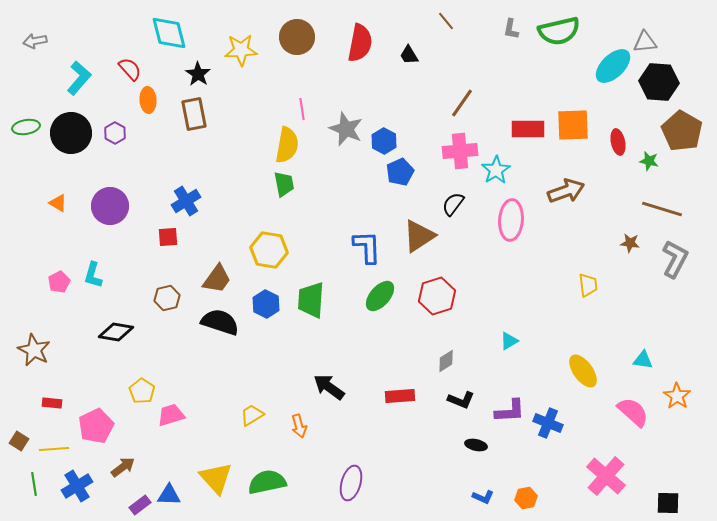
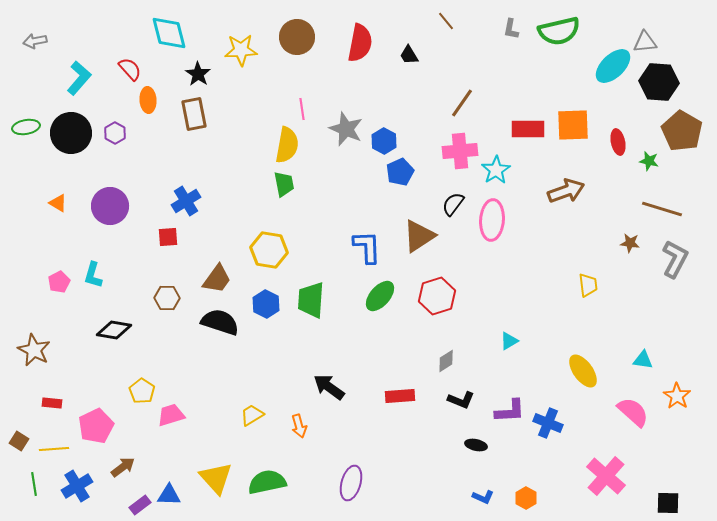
pink ellipse at (511, 220): moved 19 px left
brown hexagon at (167, 298): rotated 15 degrees clockwise
black diamond at (116, 332): moved 2 px left, 2 px up
orange hexagon at (526, 498): rotated 20 degrees counterclockwise
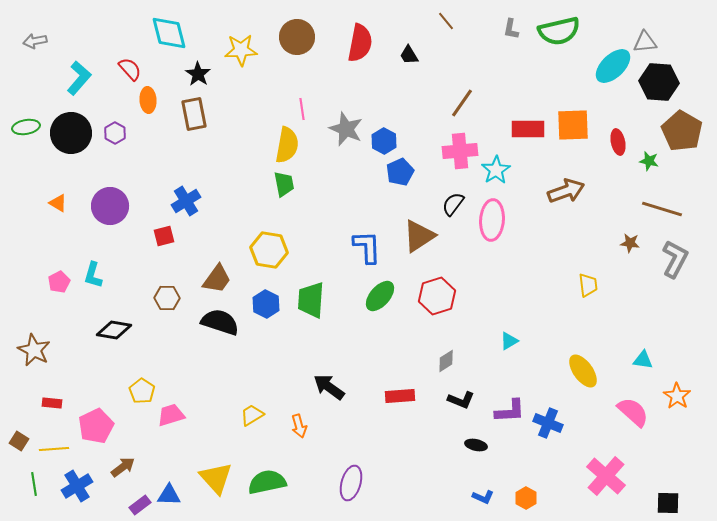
red square at (168, 237): moved 4 px left, 1 px up; rotated 10 degrees counterclockwise
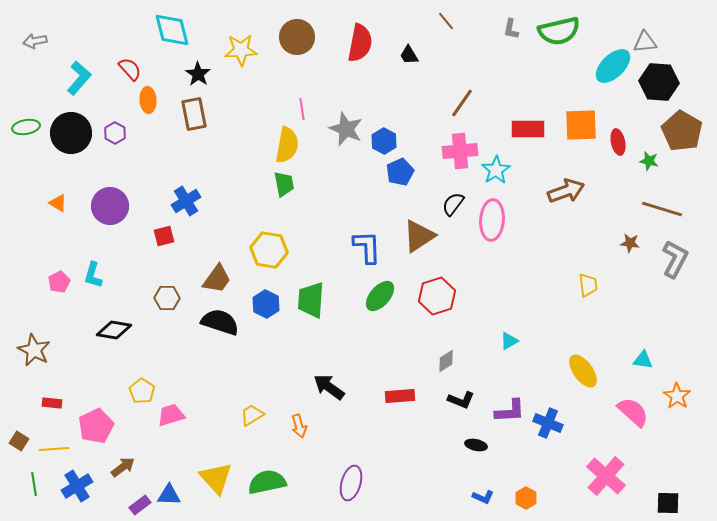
cyan diamond at (169, 33): moved 3 px right, 3 px up
orange square at (573, 125): moved 8 px right
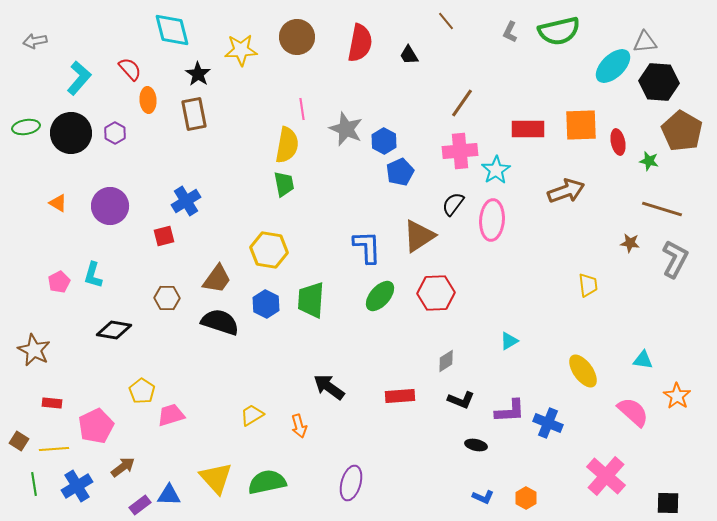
gray L-shape at (511, 29): moved 1 px left, 3 px down; rotated 15 degrees clockwise
red hexagon at (437, 296): moved 1 px left, 3 px up; rotated 15 degrees clockwise
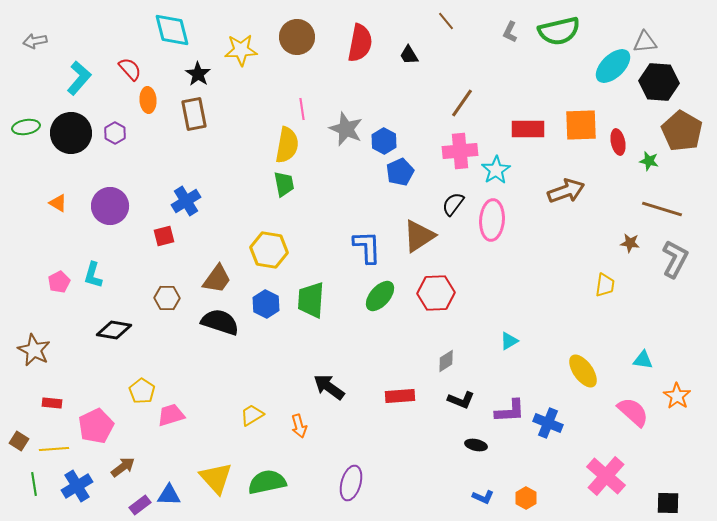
yellow trapezoid at (588, 285): moved 17 px right; rotated 15 degrees clockwise
